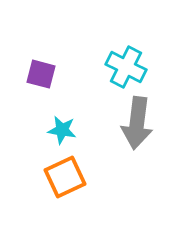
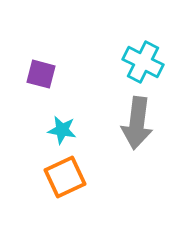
cyan cross: moved 17 px right, 5 px up
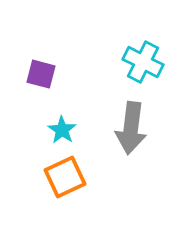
gray arrow: moved 6 px left, 5 px down
cyan star: rotated 24 degrees clockwise
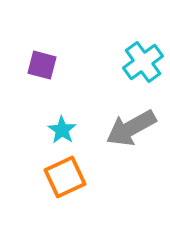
cyan cross: rotated 27 degrees clockwise
purple square: moved 1 px right, 9 px up
gray arrow: rotated 54 degrees clockwise
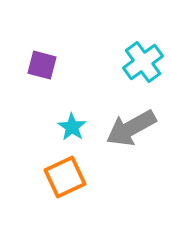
cyan star: moved 10 px right, 3 px up
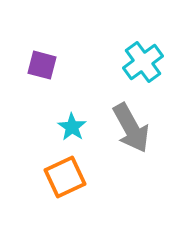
gray arrow: rotated 90 degrees counterclockwise
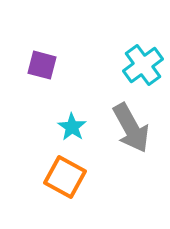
cyan cross: moved 3 px down
orange square: rotated 36 degrees counterclockwise
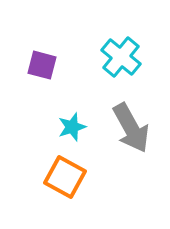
cyan cross: moved 22 px left, 8 px up; rotated 15 degrees counterclockwise
cyan star: rotated 20 degrees clockwise
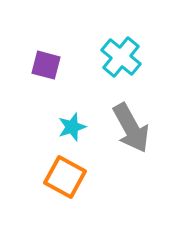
purple square: moved 4 px right
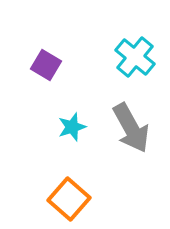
cyan cross: moved 14 px right
purple square: rotated 16 degrees clockwise
orange square: moved 4 px right, 22 px down; rotated 12 degrees clockwise
